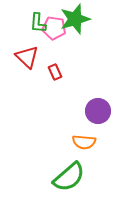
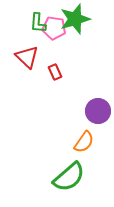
orange semicircle: rotated 60 degrees counterclockwise
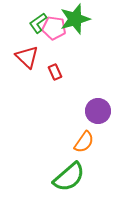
green L-shape: rotated 50 degrees clockwise
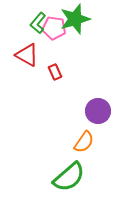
green L-shape: rotated 15 degrees counterclockwise
red triangle: moved 2 px up; rotated 15 degrees counterclockwise
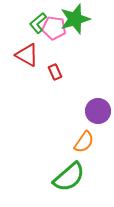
green L-shape: rotated 10 degrees clockwise
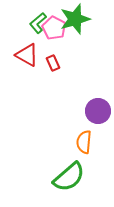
pink pentagon: rotated 20 degrees clockwise
red rectangle: moved 2 px left, 9 px up
orange semicircle: rotated 150 degrees clockwise
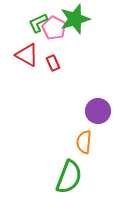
green L-shape: rotated 15 degrees clockwise
green semicircle: rotated 28 degrees counterclockwise
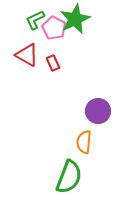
green star: rotated 8 degrees counterclockwise
green L-shape: moved 3 px left, 3 px up
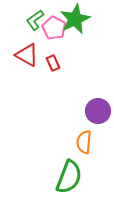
green L-shape: rotated 10 degrees counterclockwise
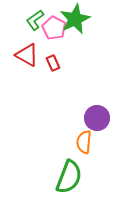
purple circle: moved 1 px left, 7 px down
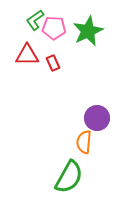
green star: moved 13 px right, 12 px down
pink pentagon: rotated 25 degrees counterclockwise
red triangle: rotated 30 degrees counterclockwise
green semicircle: rotated 8 degrees clockwise
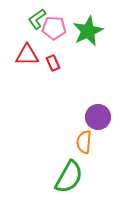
green L-shape: moved 2 px right, 1 px up
purple circle: moved 1 px right, 1 px up
